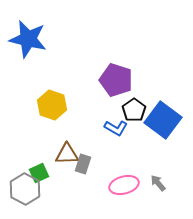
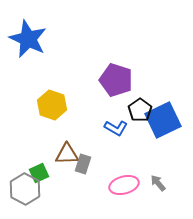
blue star: rotated 12 degrees clockwise
black pentagon: moved 6 px right
blue square: rotated 27 degrees clockwise
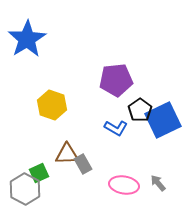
blue star: moved 1 px left; rotated 15 degrees clockwise
purple pentagon: rotated 24 degrees counterclockwise
gray rectangle: rotated 48 degrees counterclockwise
pink ellipse: rotated 24 degrees clockwise
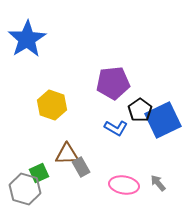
purple pentagon: moved 3 px left, 3 px down
gray rectangle: moved 2 px left, 3 px down
gray hexagon: rotated 12 degrees counterclockwise
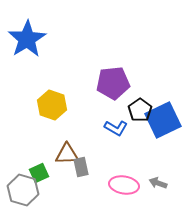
gray rectangle: rotated 18 degrees clockwise
gray arrow: rotated 30 degrees counterclockwise
gray hexagon: moved 2 px left, 1 px down
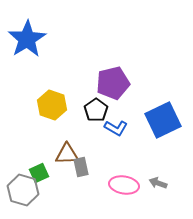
purple pentagon: rotated 8 degrees counterclockwise
black pentagon: moved 44 px left
